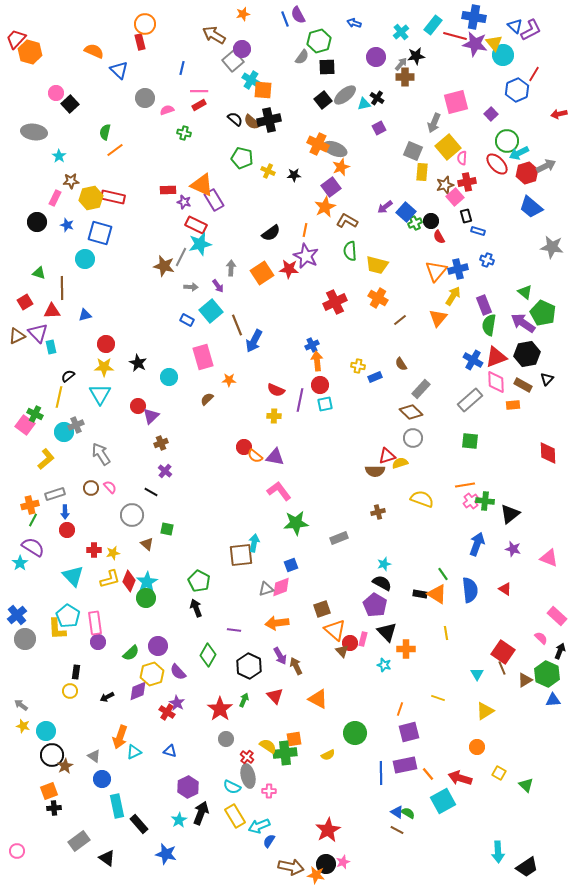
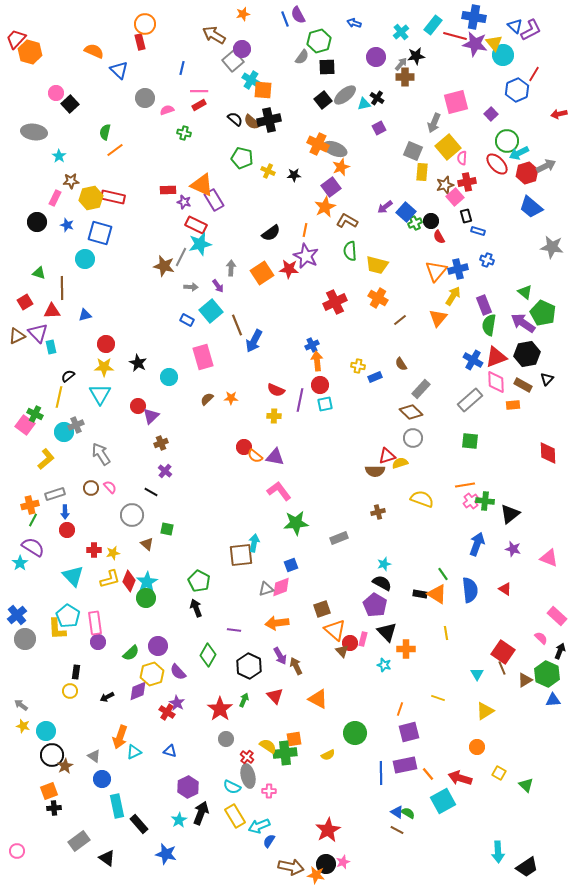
orange star at (229, 380): moved 2 px right, 18 px down
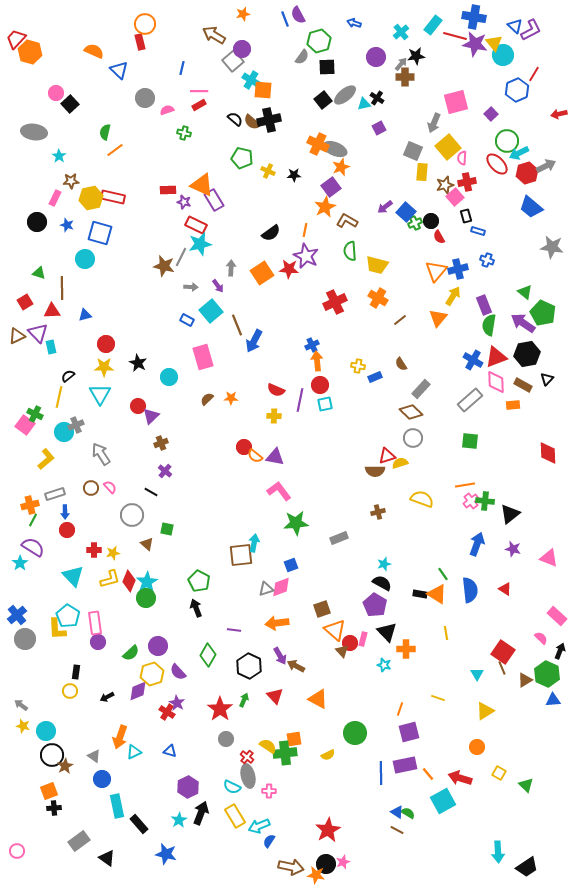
brown arrow at (296, 666): rotated 36 degrees counterclockwise
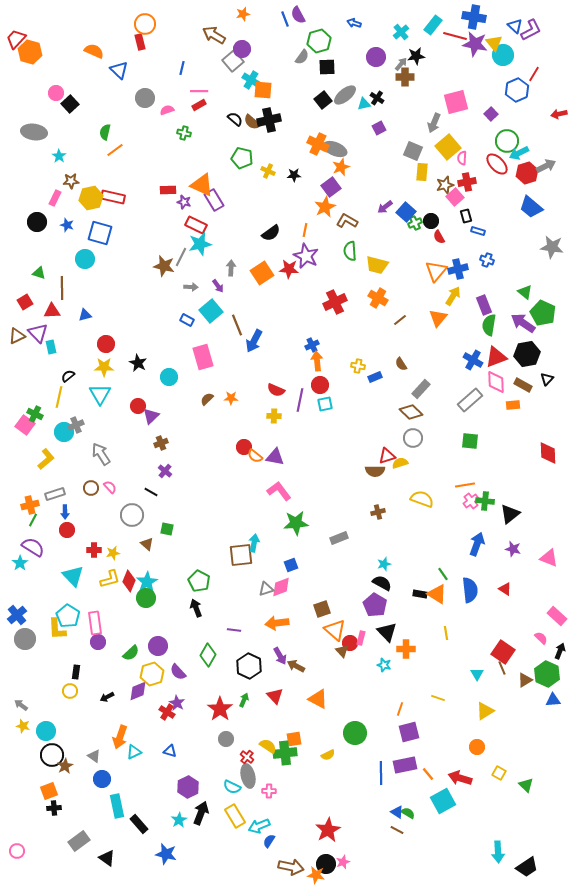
pink rectangle at (363, 639): moved 2 px left, 1 px up
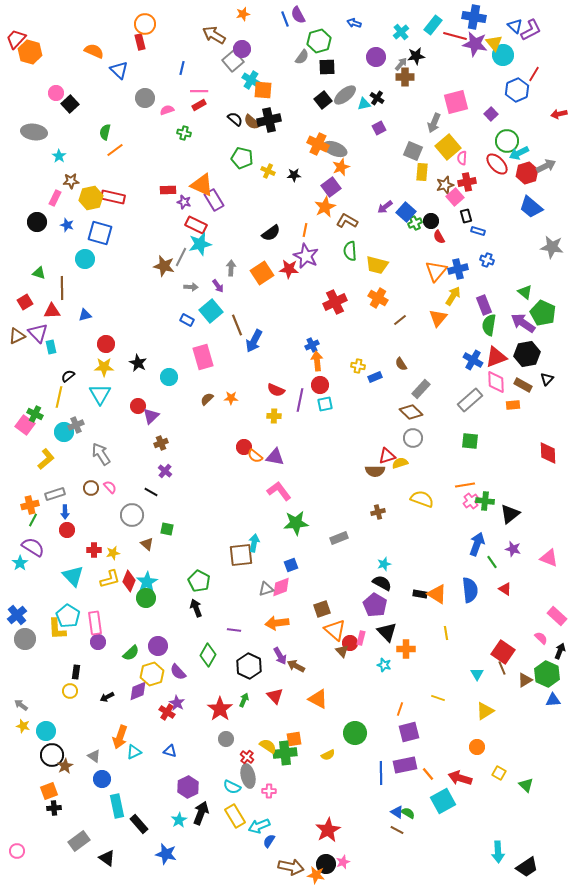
green line at (443, 574): moved 49 px right, 12 px up
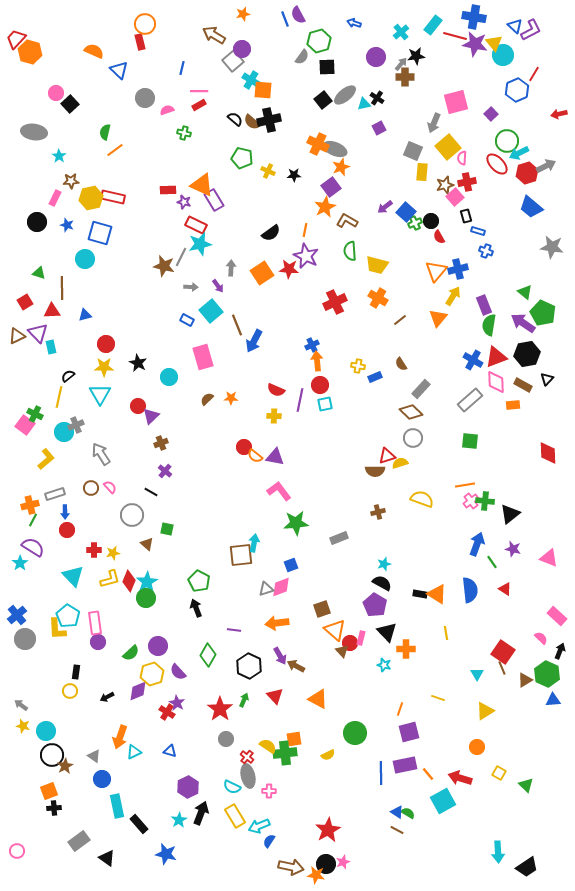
blue cross at (487, 260): moved 1 px left, 9 px up
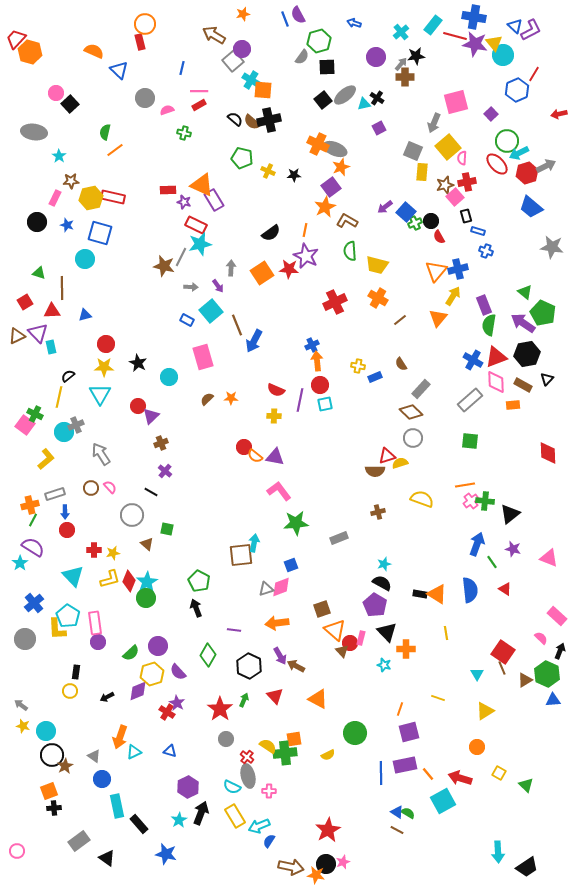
blue cross at (17, 615): moved 17 px right, 12 px up
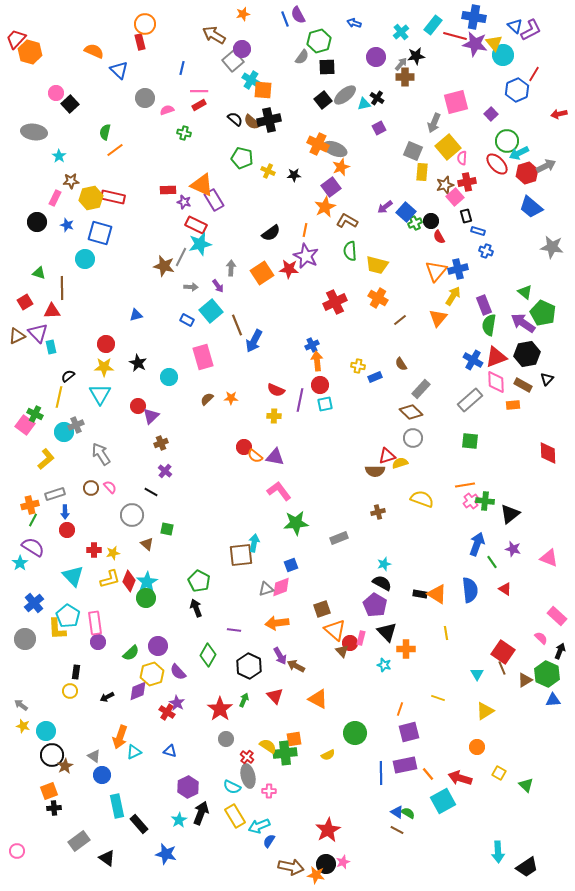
blue triangle at (85, 315): moved 51 px right
blue circle at (102, 779): moved 4 px up
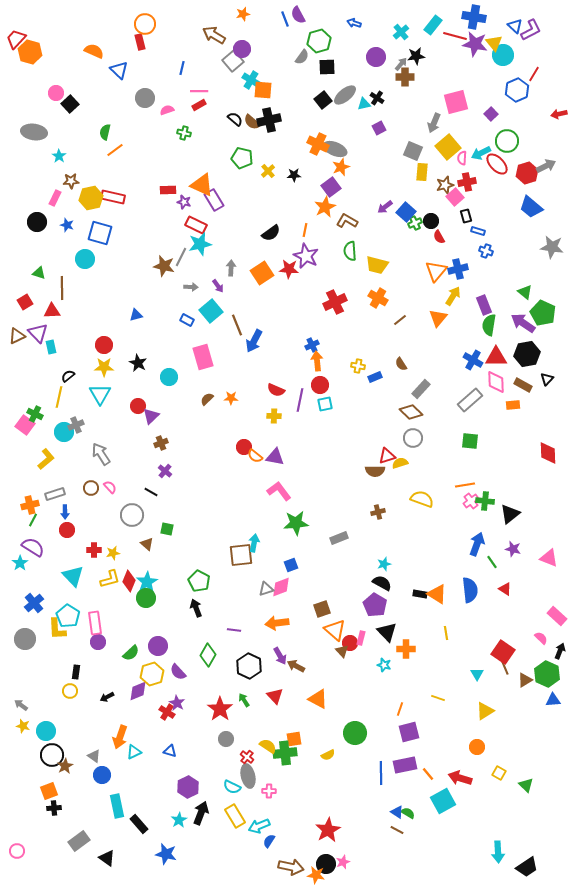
cyan arrow at (519, 153): moved 38 px left
yellow cross at (268, 171): rotated 24 degrees clockwise
red circle at (106, 344): moved 2 px left, 1 px down
red triangle at (496, 357): rotated 20 degrees clockwise
brown line at (502, 668): moved 3 px right
green arrow at (244, 700): rotated 56 degrees counterclockwise
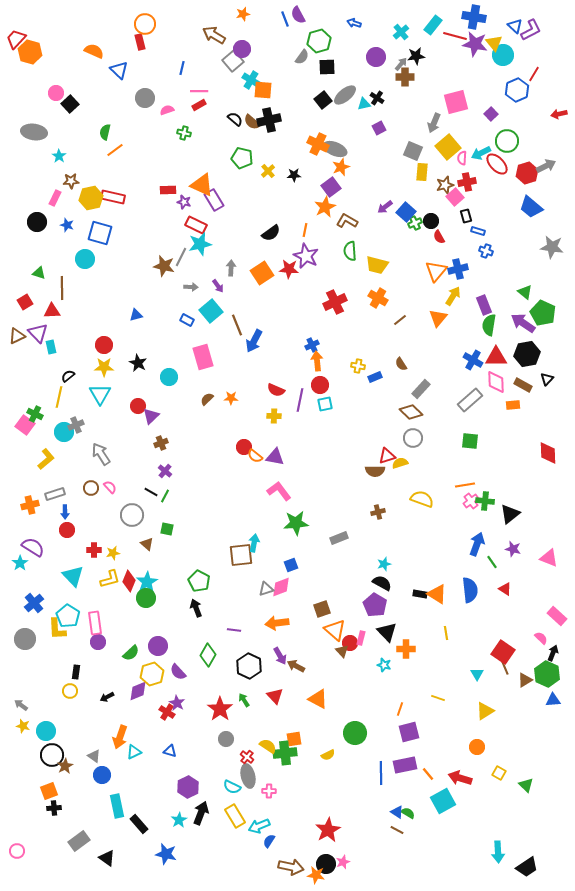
green line at (33, 520): moved 132 px right, 24 px up
black arrow at (560, 651): moved 7 px left, 2 px down
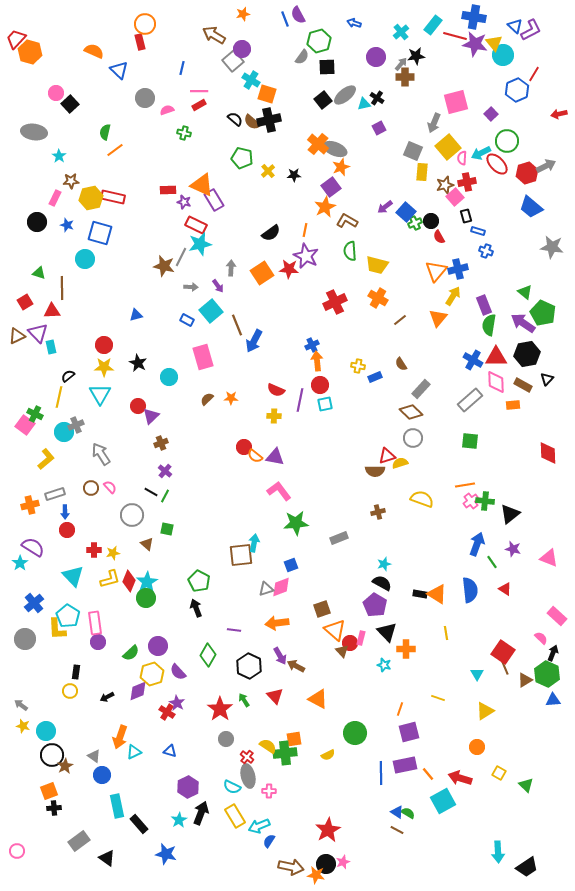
orange square at (263, 90): moved 4 px right, 4 px down; rotated 12 degrees clockwise
orange cross at (318, 144): rotated 15 degrees clockwise
